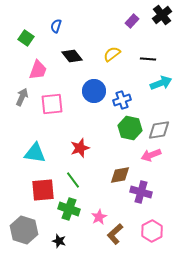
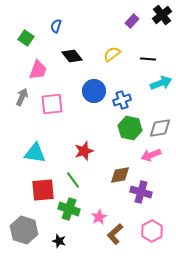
gray diamond: moved 1 px right, 2 px up
red star: moved 4 px right, 3 px down
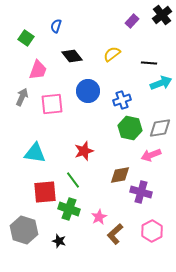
black line: moved 1 px right, 4 px down
blue circle: moved 6 px left
red square: moved 2 px right, 2 px down
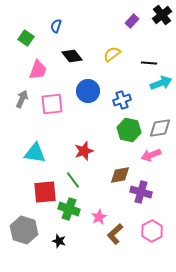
gray arrow: moved 2 px down
green hexagon: moved 1 px left, 2 px down
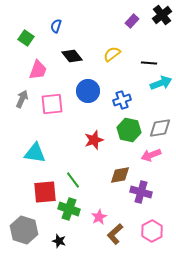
red star: moved 10 px right, 11 px up
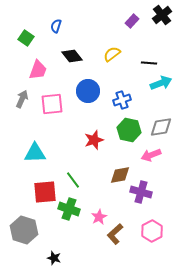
gray diamond: moved 1 px right, 1 px up
cyan triangle: rotated 10 degrees counterclockwise
black star: moved 5 px left, 17 px down
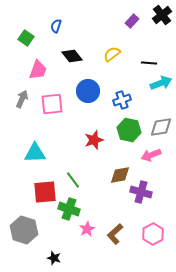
pink star: moved 12 px left, 12 px down
pink hexagon: moved 1 px right, 3 px down
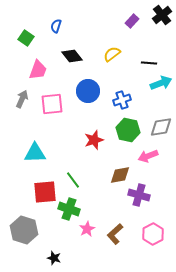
green hexagon: moved 1 px left
pink arrow: moved 3 px left, 1 px down
purple cross: moved 2 px left, 3 px down
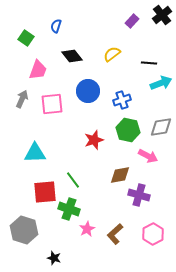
pink arrow: rotated 132 degrees counterclockwise
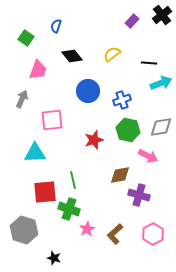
pink square: moved 16 px down
green line: rotated 24 degrees clockwise
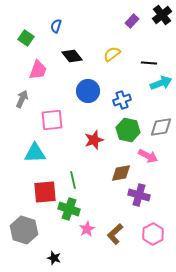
brown diamond: moved 1 px right, 2 px up
